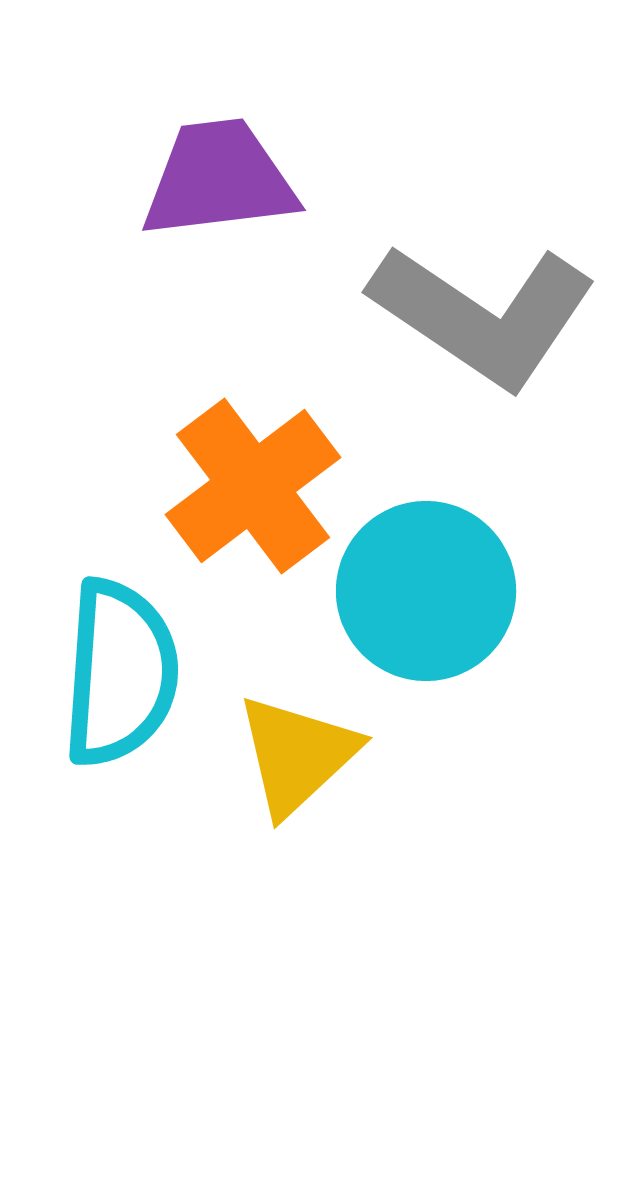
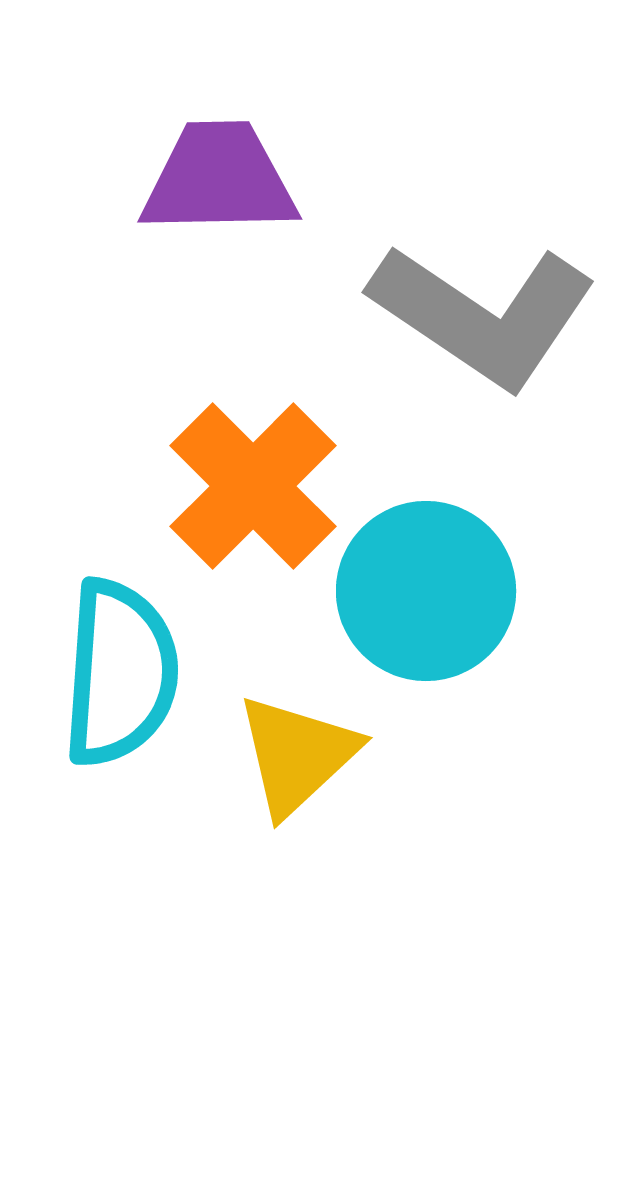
purple trapezoid: rotated 6 degrees clockwise
orange cross: rotated 8 degrees counterclockwise
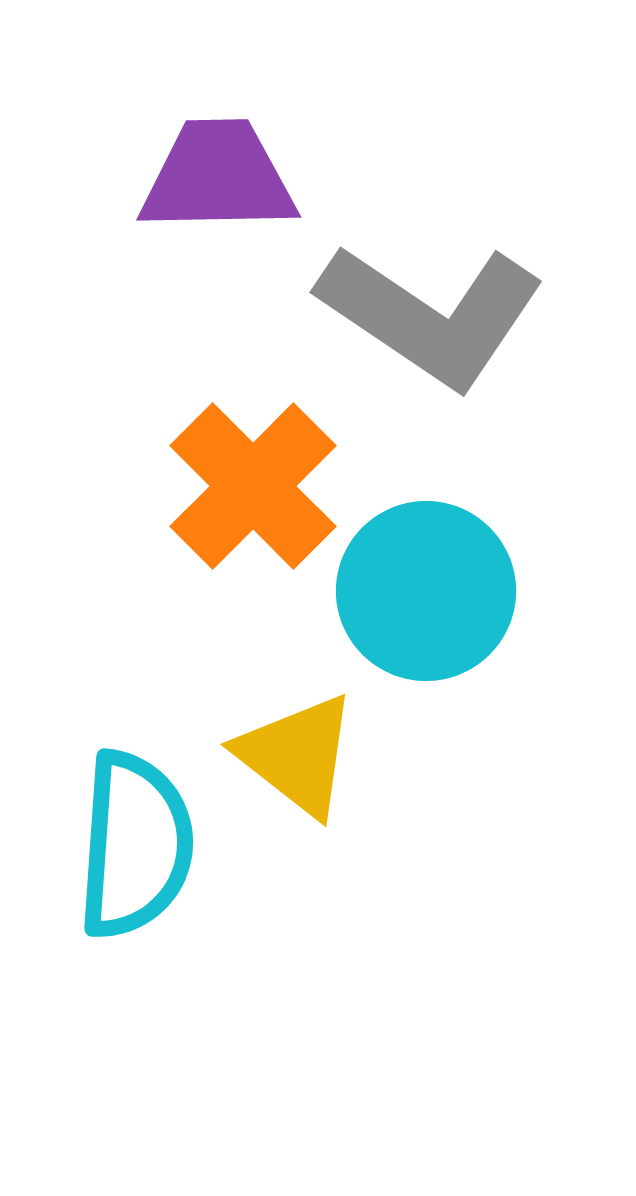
purple trapezoid: moved 1 px left, 2 px up
gray L-shape: moved 52 px left
cyan semicircle: moved 15 px right, 172 px down
yellow triangle: rotated 39 degrees counterclockwise
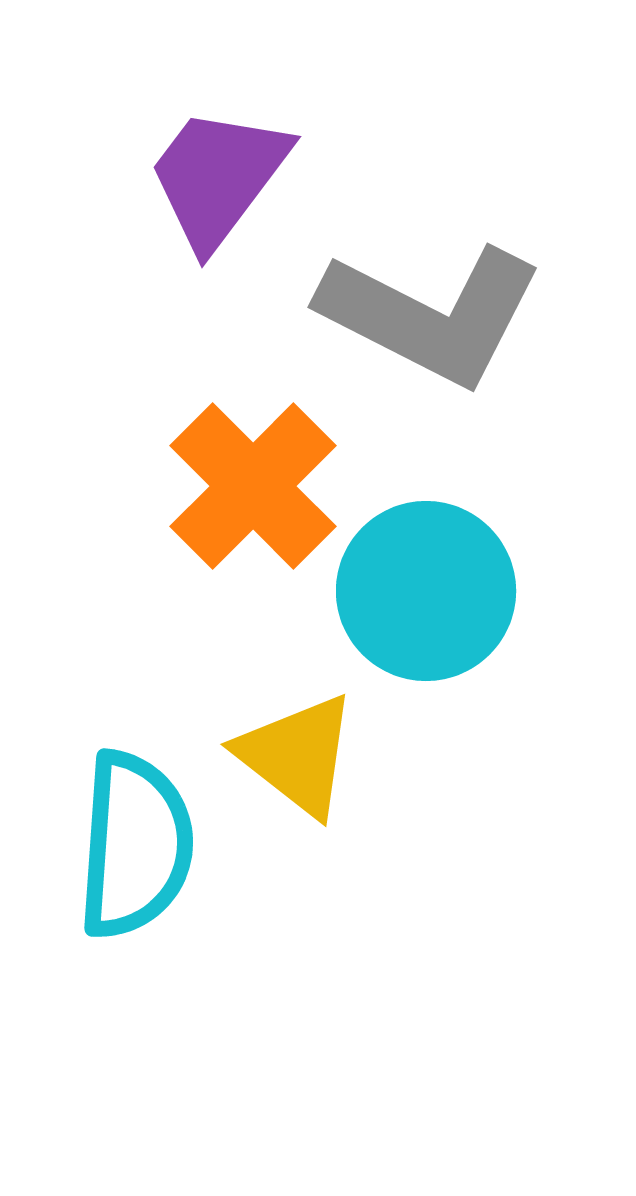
purple trapezoid: rotated 52 degrees counterclockwise
gray L-shape: rotated 7 degrees counterclockwise
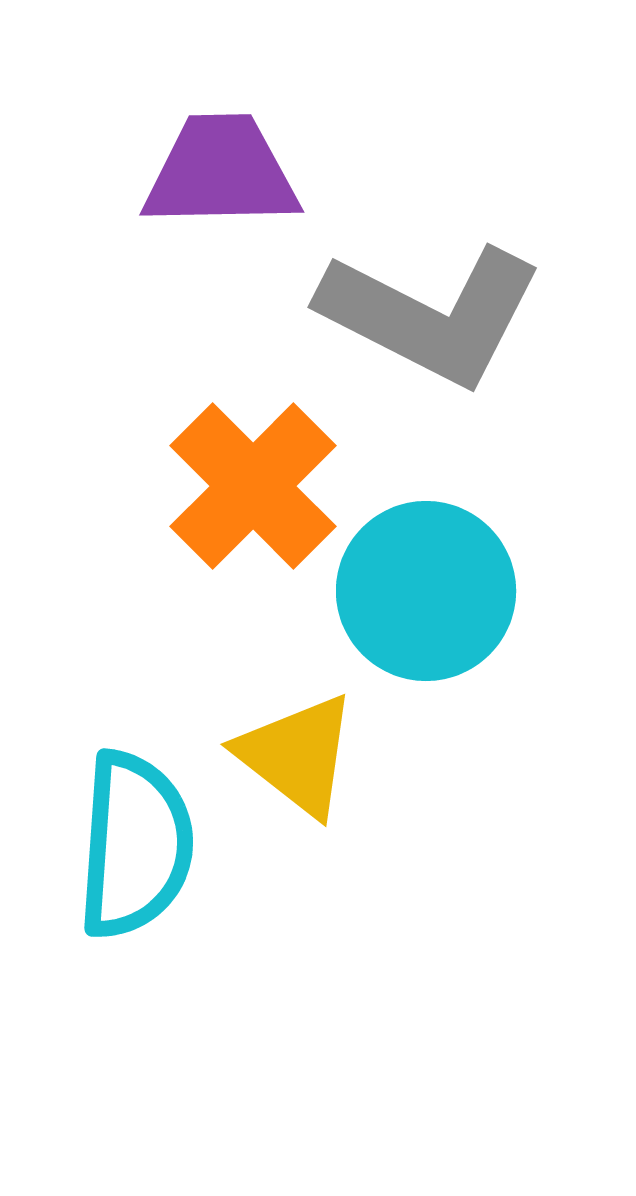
purple trapezoid: moved 3 px right, 5 px up; rotated 52 degrees clockwise
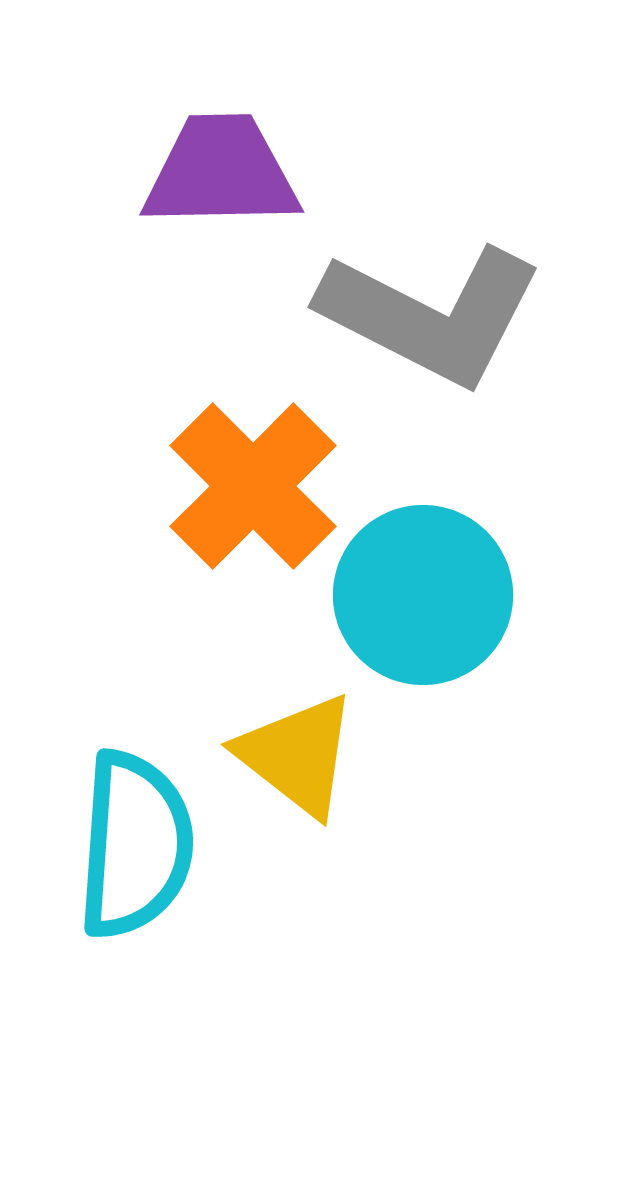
cyan circle: moved 3 px left, 4 px down
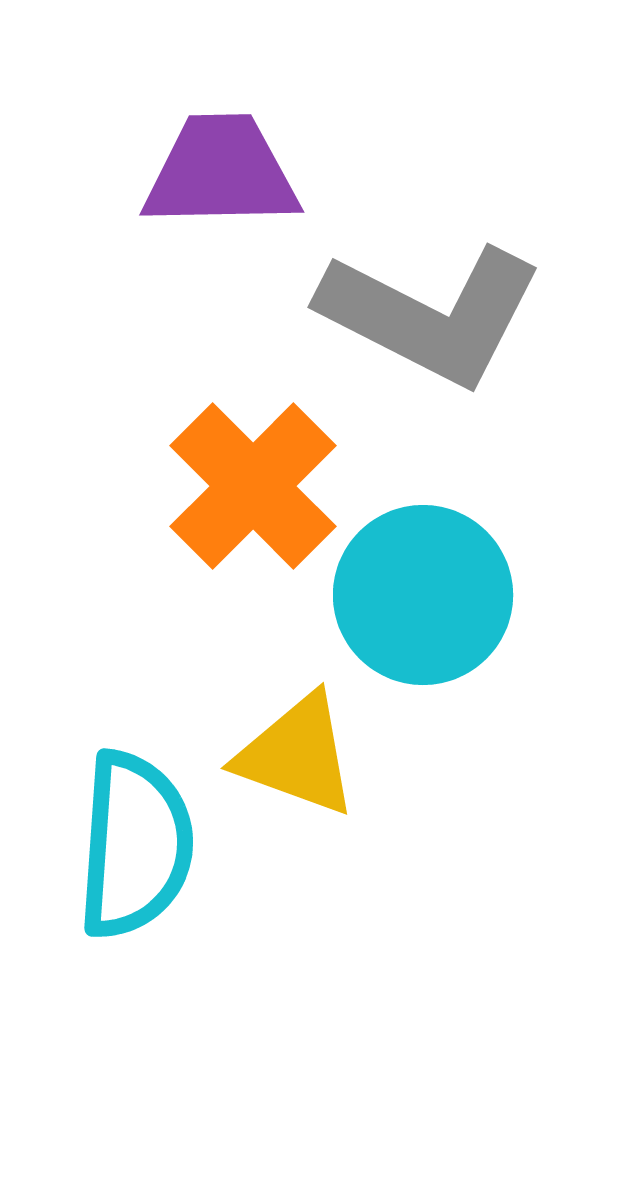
yellow triangle: rotated 18 degrees counterclockwise
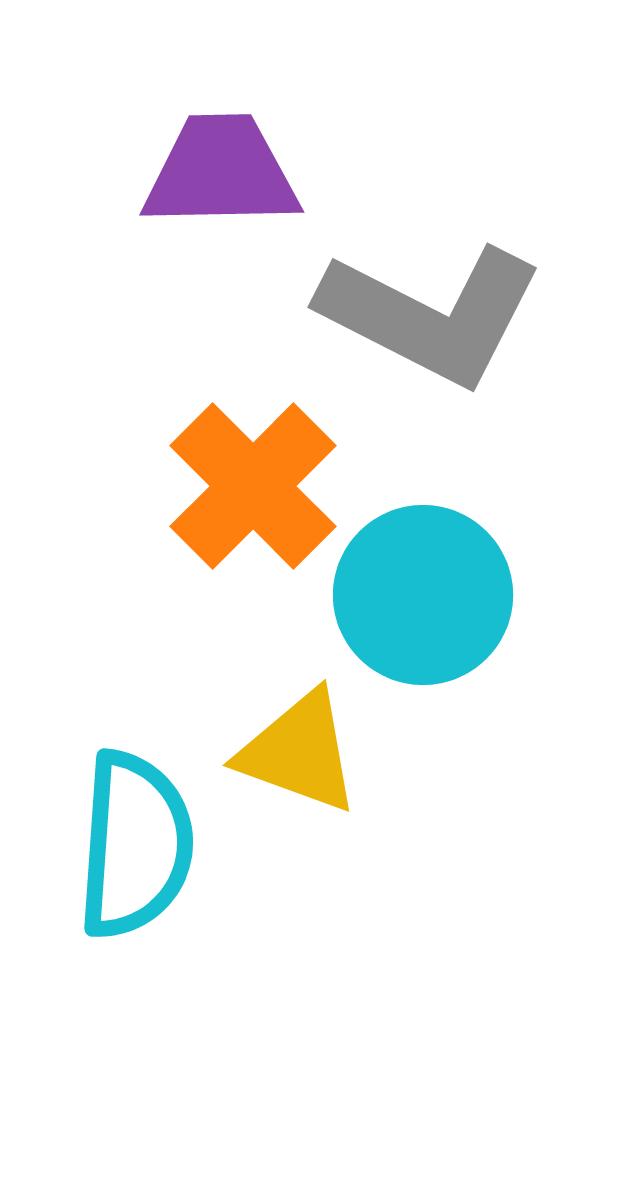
yellow triangle: moved 2 px right, 3 px up
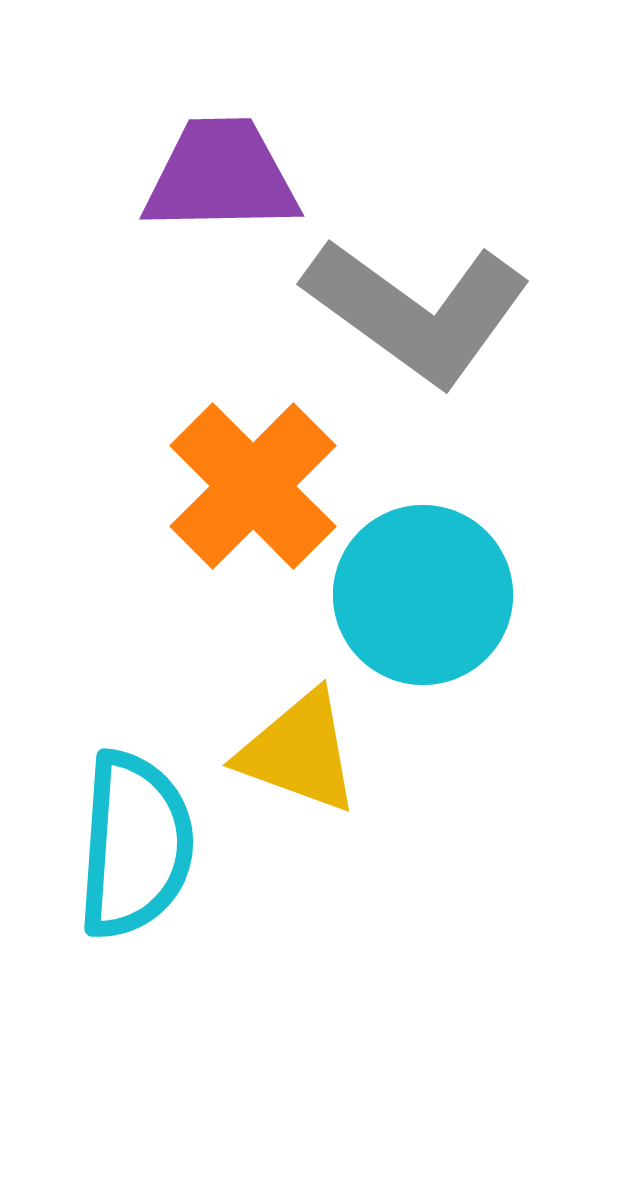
purple trapezoid: moved 4 px down
gray L-shape: moved 14 px left, 4 px up; rotated 9 degrees clockwise
